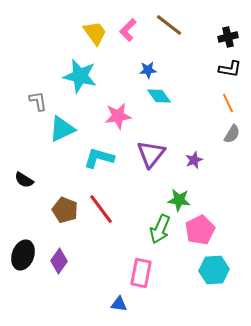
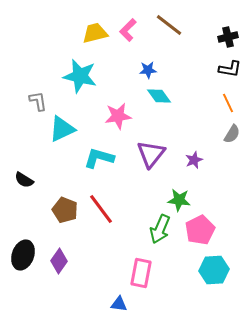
yellow trapezoid: rotated 68 degrees counterclockwise
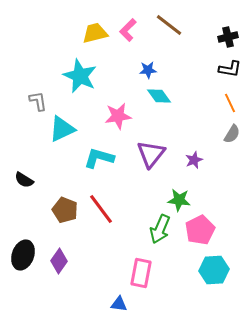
cyan star: rotated 12 degrees clockwise
orange line: moved 2 px right
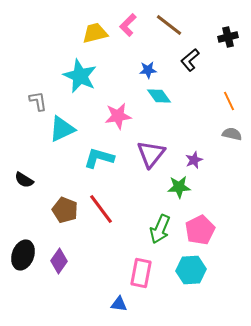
pink L-shape: moved 5 px up
black L-shape: moved 40 px left, 9 px up; rotated 130 degrees clockwise
orange line: moved 1 px left, 2 px up
gray semicircle: rotated 108 degrees counterclockwise
green star: moved 13 px up; rotated 10 degrees counterclockwise
cyan hexagon: moved 23 px left
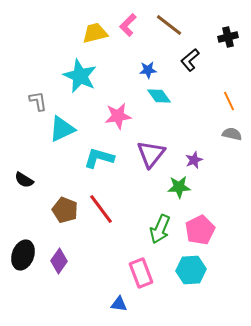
pink rectangle: rotated 32 degrees counterclockwise
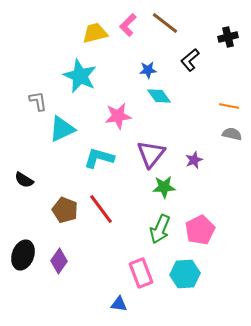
brown line: moved 4 px left, 2 px up
orange line: moved 5 px down; rotated 54 degrees counterclockwise
green star: moved 15 px left
cyan hexagon: moved 6 px left, 4 px down
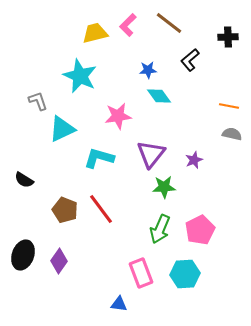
brown line: moved 4 px right
black cross: rotated 12 degrees clockwise
gray L-shape: rotated 10 degrees counterclockwise
